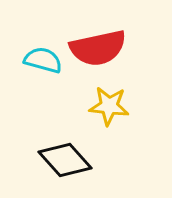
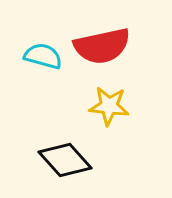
red semicircle: moved 4 px right, 2 px up
cyan semicircle: moved 4 px up
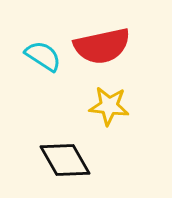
cyan semicircle: rotated 18 degrees clockwise
black diamond: rotated 12 degrees clockwise
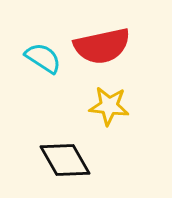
cyan semicircle: moved 2 px down
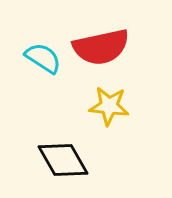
red semicircle: moved 1 px left, 1 px down
black diamond: moved 2 px left
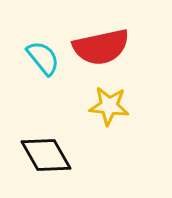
cyan semicircle: rotated 18 degrees clockwise
black diamond: moved 17 px left, 5 px up
